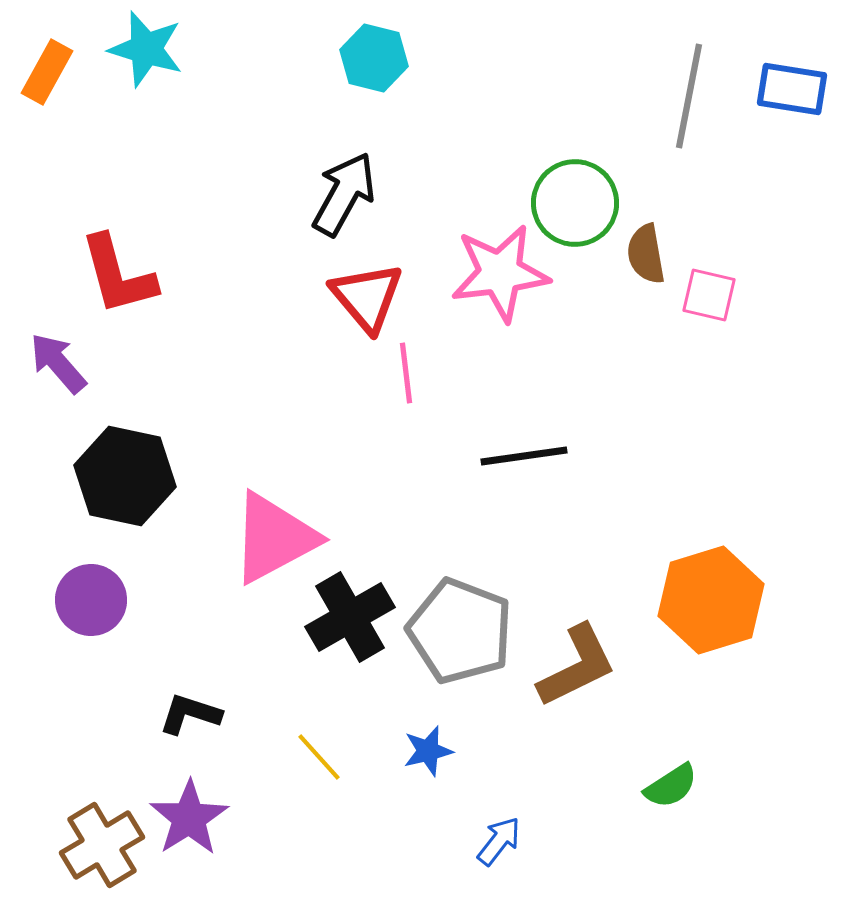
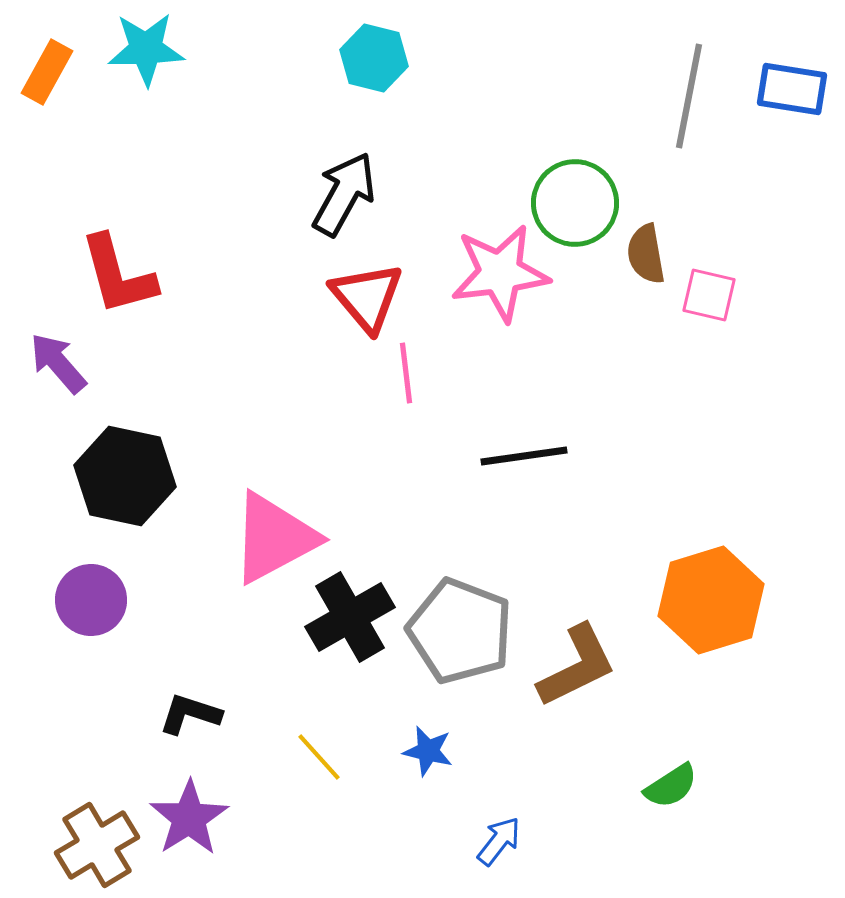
cyan star: rotated 18 degrees counterclockwise
blue star: rotated 27 degrees clockwise
brown cross: moved 5 px left
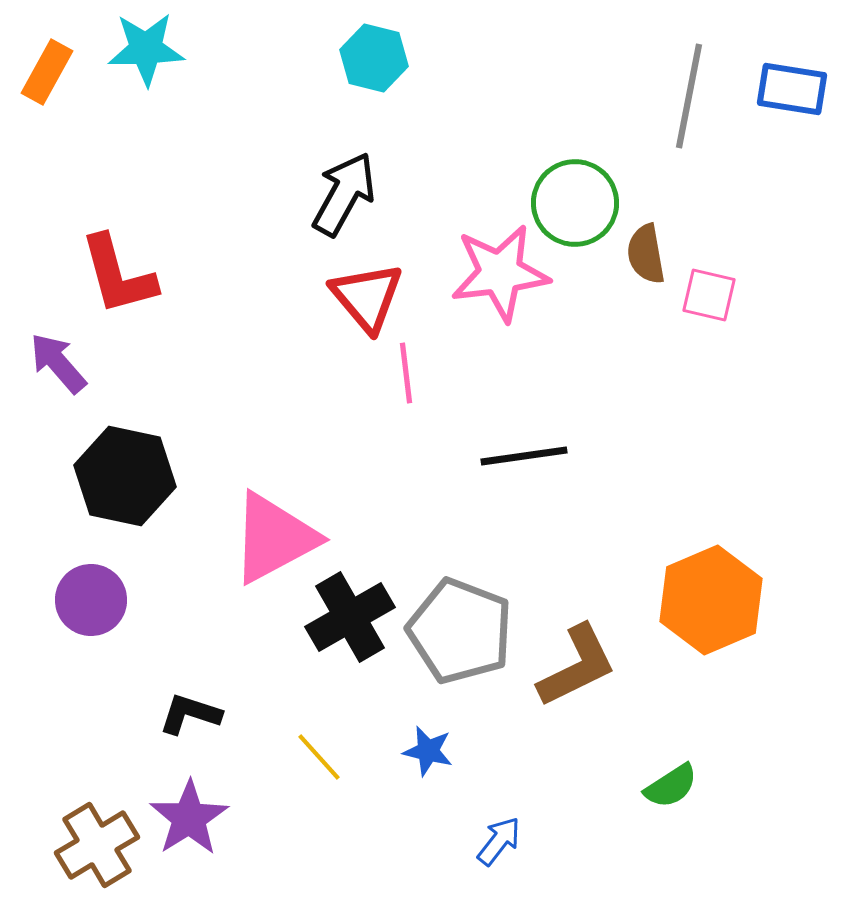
orange hexagon: rotated 6 degrees counterclockwise
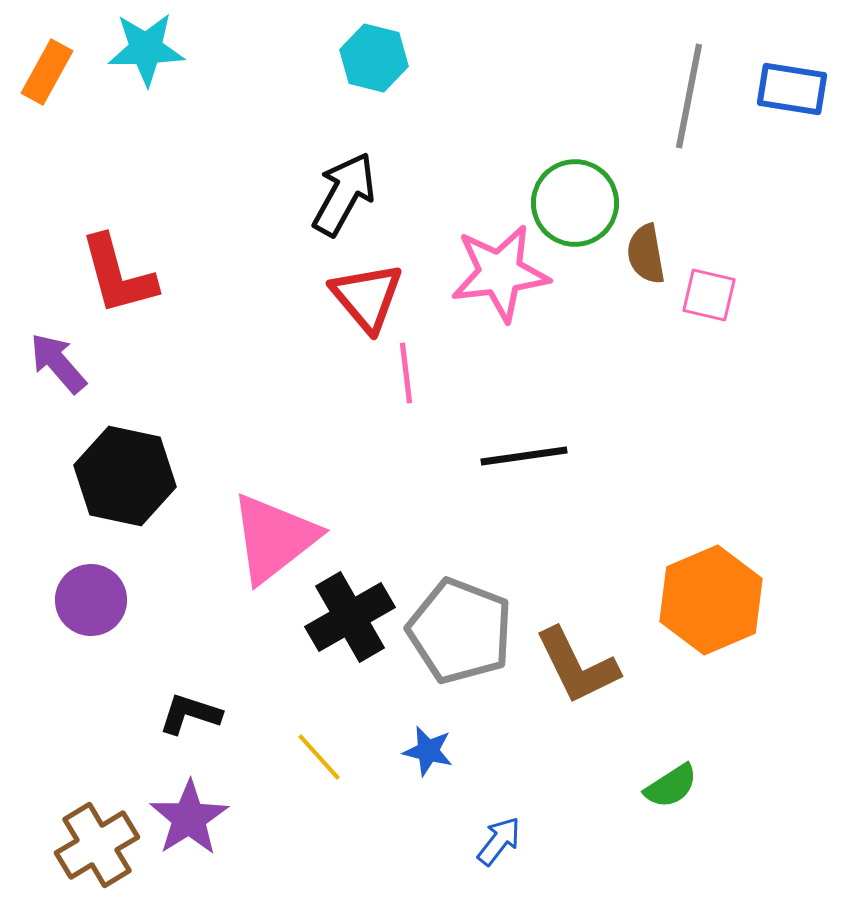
pink triangle: rotated 10 degrees counterclockwise
brown L-shape: rotated 90 degrees clockwise
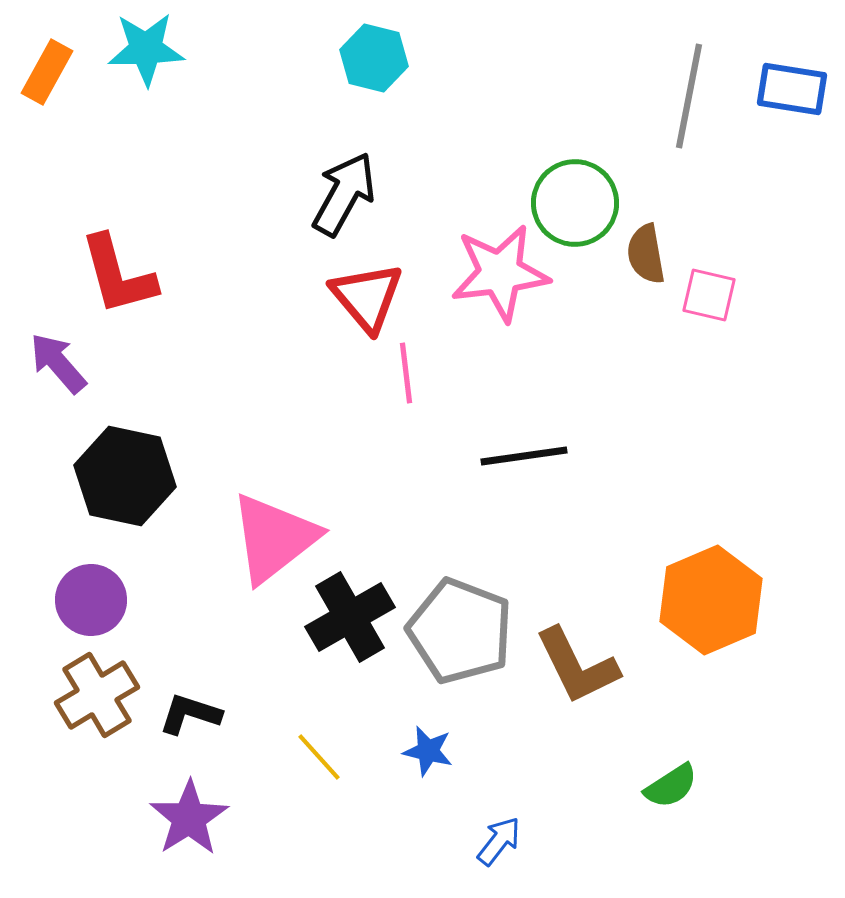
brown cross: moved 150 px up
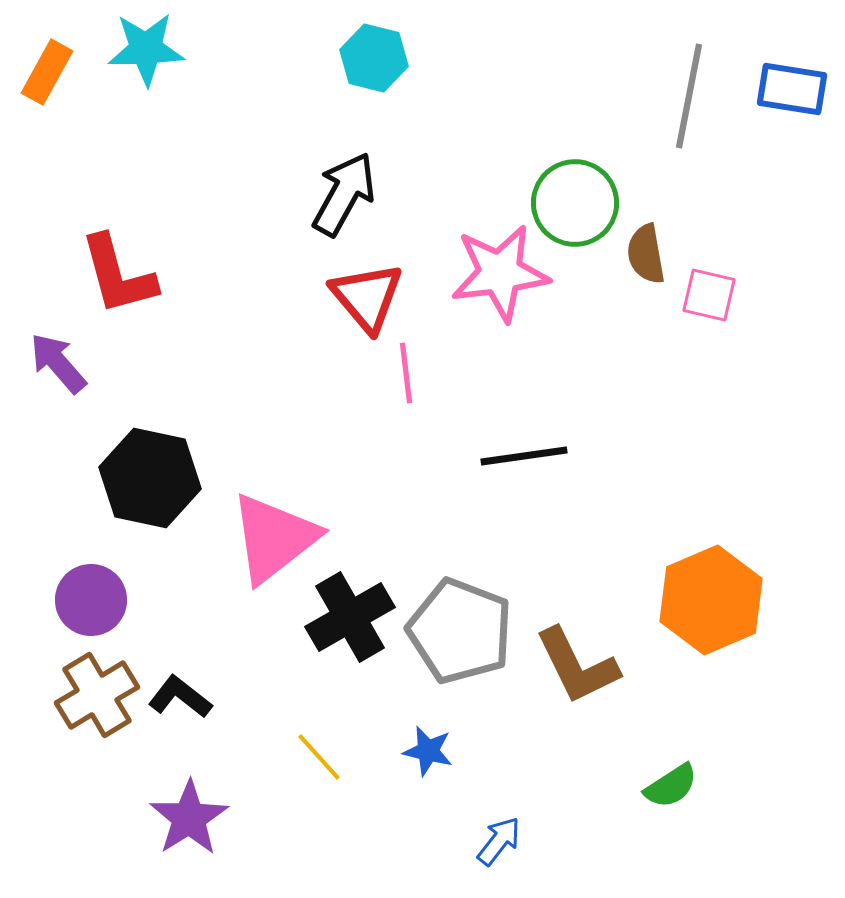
black hexagon: moved 25 px right, 2 px down
black L-shape: moved 10 px left, 17 px up; rotated 20 degrees clockwise
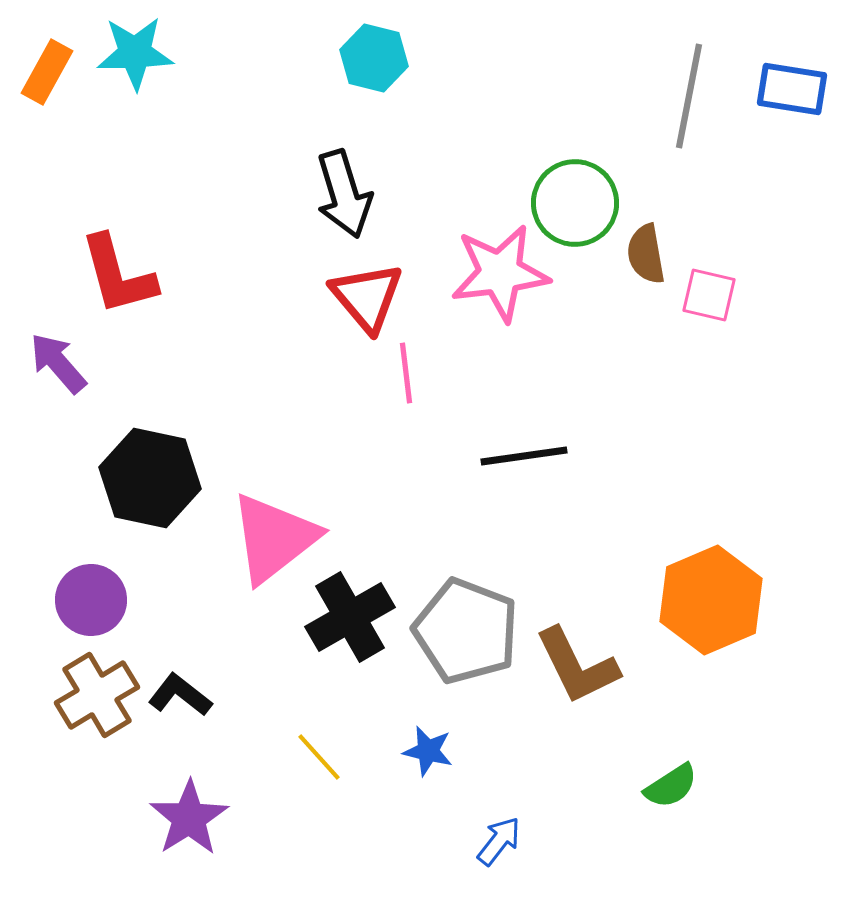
cyan star: moved 11 px left, 4 px down
black arrow: rotated 134 degrees clockwise
gray pentagon: moved 6 px right
black L-shape: moved 2 px up
